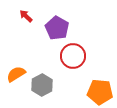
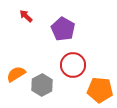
purple pentagon: moved 6 px right, 1 px down
red circle: moved 9 px down
orange pentagon: moved 2 px up
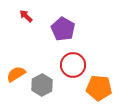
orange pentagon: moved 1 px left, 2 px up
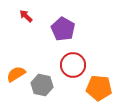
gray hexagon: rotated 20 degrees counterclockwise
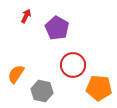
red arrow: rotated 72 degrees clockwise
purple pentagon: moved 6 px left, 1 px up
orange semicircle: rotated 24 degrees counterclockwise
gray hexagon: moved 6 px down
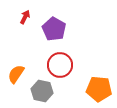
red arrow: moved 1 px left, 1 px down
purple pentagon: moved 3 px left, 1 px down
red circle: moved 13 px left
orange pentagon: moved 1 px down
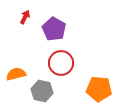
red circle: moved 1 px right, 2 px up
orange semicircle: rotated 42 degrees clockwise
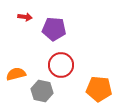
red arrow: rotated 72 degrees clockwise
purple pentagon: rotated 25 degrees counterclockwise
red circle: moved 2 px down
